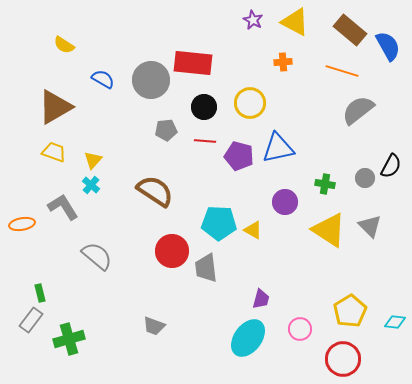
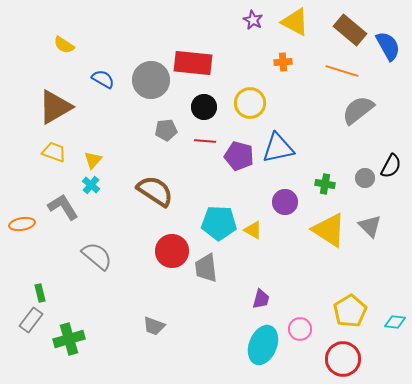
cyan ellipse at (248, 338): moved 15 px right, 7 px down; rotated 15 degrees counterclockwise
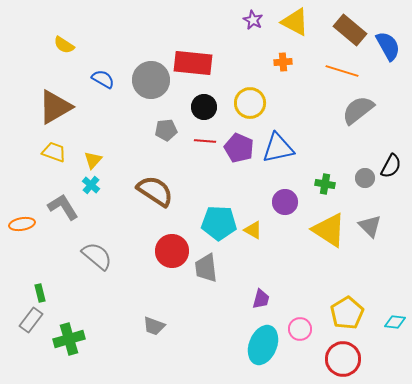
purple pentagon at (239, 156): moved 8 px up; rotated 8 degrees clockwise
yellow pentagon at (350, 311): moved 3 px left, 2 px down
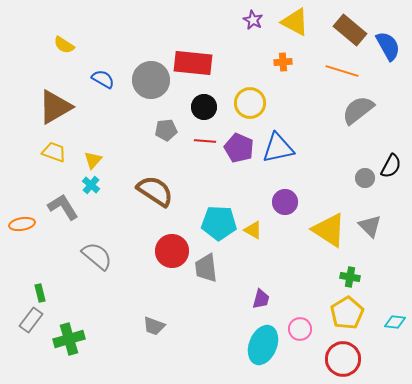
green cross at (325, 184): moved 25 px right, 93 px down
